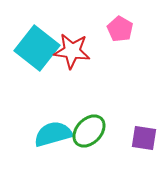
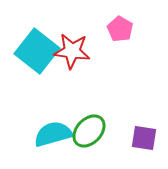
cyan square: moved 3 px down
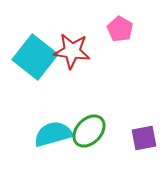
cyan square: moved 2 px left, 6 px down
purple square: rotated 20 degrees counterclockwise
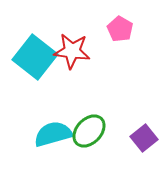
purple square: rotated 28 degrees counterclockwise
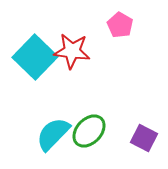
pink pentagon: moved 4 px up
cyan square: rotated 6 degrees clockwise
cyan semicircle: rotated 30 degrees counterclockwise
purple square: rotated 24 degrees counterclockwise
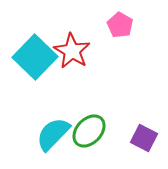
red star: rotated 24 degrees clockwise
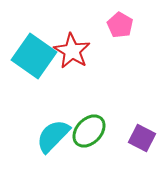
cyan square: moved 1 px left, 1 px up; rotated 9 degrees counterclockwise
cyan semicircle: moved 2 px down
purple square: moved 2 px left
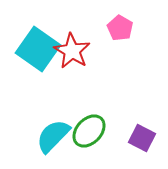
pink pentagon: moved 3 px down
cyan square: moved 4 px right, 7 px up
